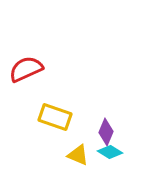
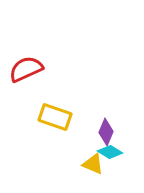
yellow triangle: moved 15 px right, 9 px down
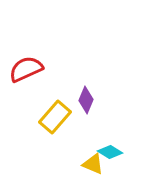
yellow rectangle: rotated 68 degrees counterclockwise
purple diamond: moved 20 px left, 32 px up
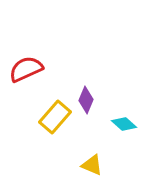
cyan diamond: moved 14 px right, 28 px up; rotated 10 degrees clockwise
yellow triangle: moved 1 px left, 1 px down
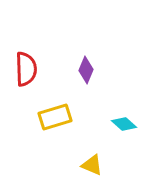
red semicircle: rotated 112 degrees clockwise
purple diamond: moved 30 px up
yellow rectangle: rotated 32 degrees clockwise
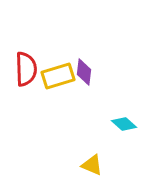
purple diamond: moved 2 px left, 2 px down; rotated 16 degrees counterclockwise
yellow rectangle: moved 3 px right, 41 px up
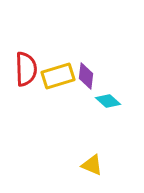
purple diamond: moved 2 px right, 4 px down
cyan diamond: moved 16 px left, 23 px up
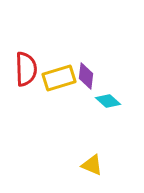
yellow rectangle: moved 1 px right, 2 px down
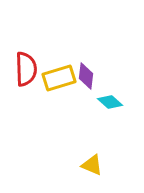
cyan diamond: moved 2 px right, 1 px down
